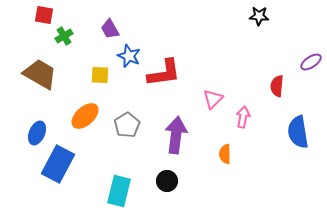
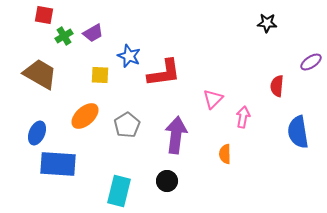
black star: moved 8 px right, 7 px down
purple trapezoid: moved 17 px left, 4 px down; rotated 90 degrees counterclockwise
blue rectangle: rotated 66 degrees clockwise
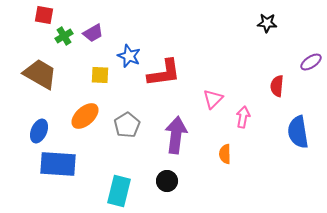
blue ellipse: moved 2 px right, 2 px up
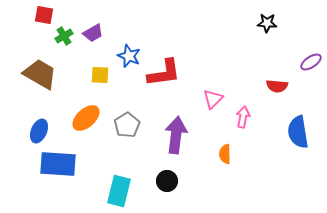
red semicircle: rotated 90 degrees counterclockwise
orange ellipse: moved 1 px right, 2 px down
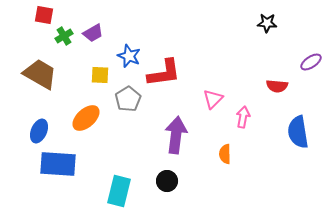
gray pentagon: moved 1 px right, 26 px up
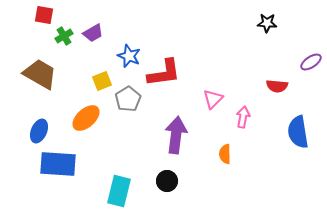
yellow square: moved 2 px right, 6 px down; rotated 24 degrees counterclockwise
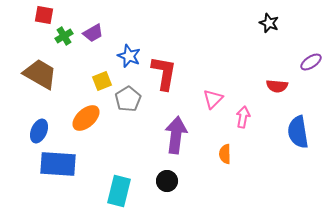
black star: moved 2 px right; rotated 18 degrees clockwise
red L-shape: rotated 72 degrees counterclockwise
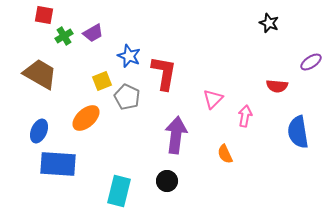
gray pentagon: moved 1 px left, 2 px up; rotated 15 degrees counterclockwise
pink arrow: moved 2 px right, 1 px up
orange semicircle: rotated 24 degrees counterclockwise
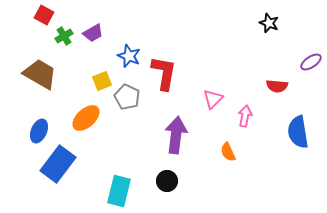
red square: rotated 18 degrees clockwise
orange semicircle: moved 3 px right, 2 px up
blue rectangle: rotated 57 degrees counterclockwise
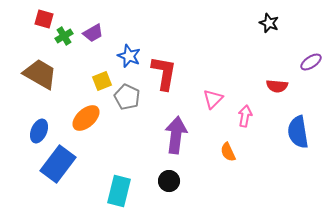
red square: moved 4 px down; rotated 12 degrees counterclockwise
black circle: moved 2 px right
